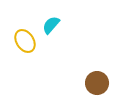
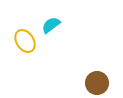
cyan semicircle: rotated 12 degrees clockwise
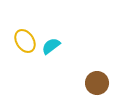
cyan semicircle: moved 21 px down
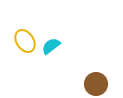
brown circle: moved 1 px left, 1 px down
